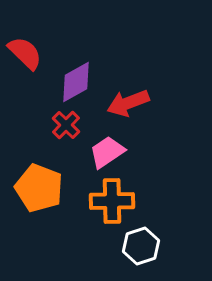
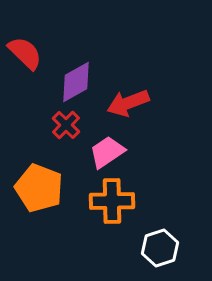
white hexagon: moved 19 px right, 2 px down
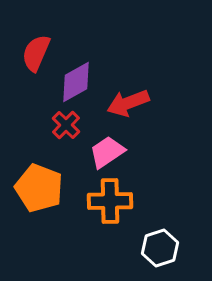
red semicircle: moved 11 px right; rotated 111 degrees counterclockwise
orange cross: moved 2 px left
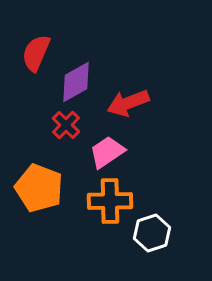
white hexagon: moved 8 px left, 15 px up
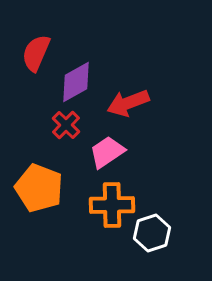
orange cross: moved 2 px right, 4 px down
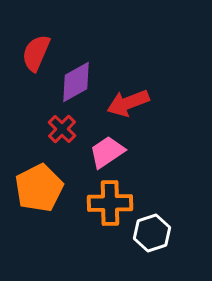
red cross: moved 4 px left, 4 px down
orange pentagon: rotated 24 degrees clockwise
orange cross: moved 2 px left, 2 px up
